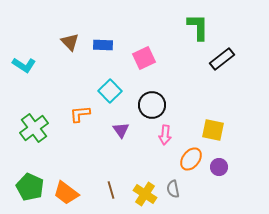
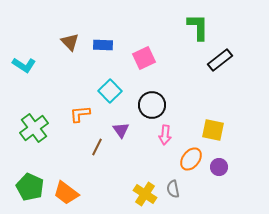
black rectangle: moved 2 px left, 1 px down
brown line: moved 14 px left, 43 px up; rotated 42 degrees clockwise
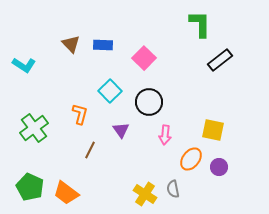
green L-shape: moved 2 px right, 3 px up
brown triangle: moved 1 px right, 2 px down
pink square: rotated 20 degrees counterclockwise
black circle: moved 3 px left, 3 px up
orange L-shape: rotated 110 degrees clockwise
brown line: moved 7 px left, 3 px down
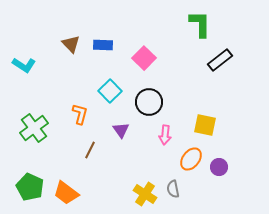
yellow square: moved 8 px left, 5 px up
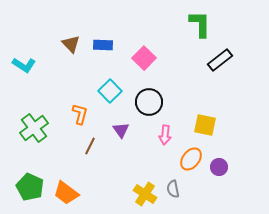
brown line: moved 4 px up
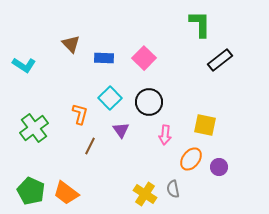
blue rectangle: moved 1 px right, 13 px down
cyan square: moved 7 px down
green pentagon: moved 1 px right, 4 px down
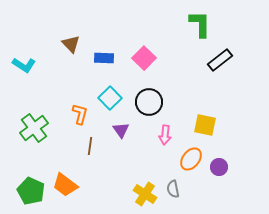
brown line: rotated 18 degrees counterclockwise
orange trapezoid: moved 1 px left, 8 px up
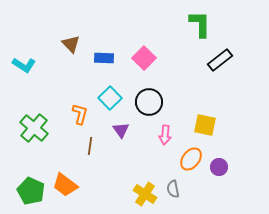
green cross: rotated 12 degrees counterclockwise
